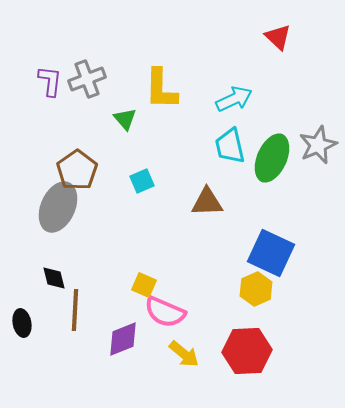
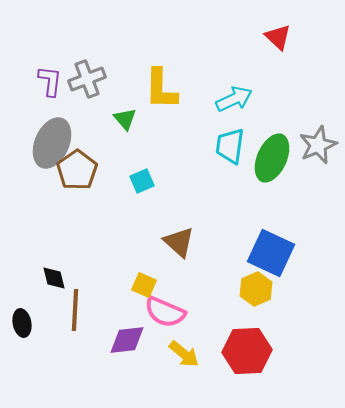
cyan trapezoid: rotated 21 degrees clockwise
brown triangle: moved 28 px left, 40 px down; rotated 44 degrees clockwise
gray ellipse: moved 6 px left, 64 px up
purple diamond: moved 4 px right, 1 px down; rotated 15 degrees clockwise
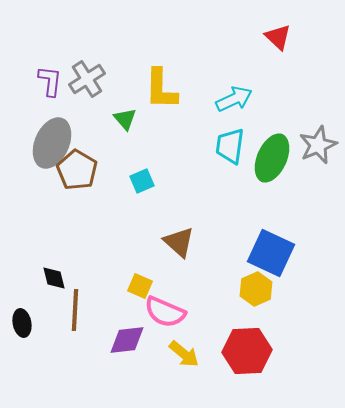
gray cross: rotated 12 degrees counterclockwise
brown pentagon: rotated 6 degrees counterclockwise
yellow square: moved 4 px left, 1 px down
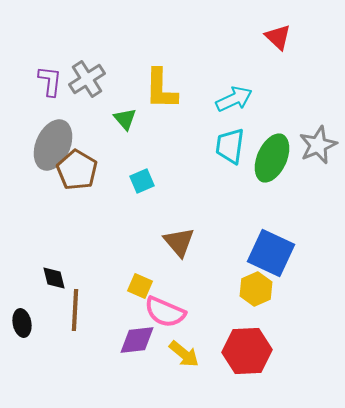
gray ellipse: moved 1 px right, 2 px down
brown triangle: rotated 8 degrees clockwise
purple diamond: moved 10 px right
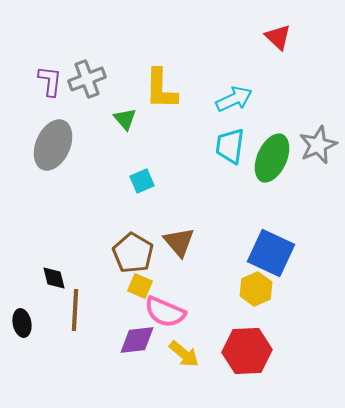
gray cross: rotated 12 degrees clockwise
brown pentagon: moved 56 px right, 83 px down
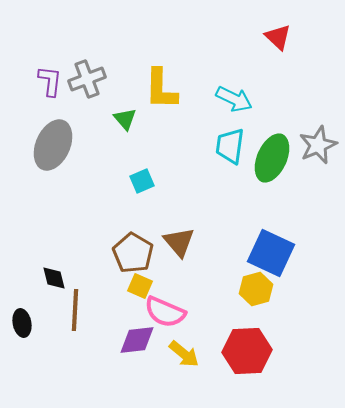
cyan arrow: rotated 51 degrees clockwise
yellow hexagon: rotated 8 degrees clockwise
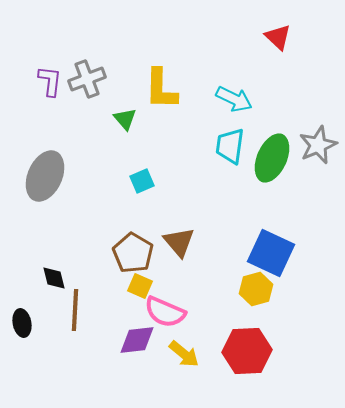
gray ellipse: moved 8 px left, 31 px down
